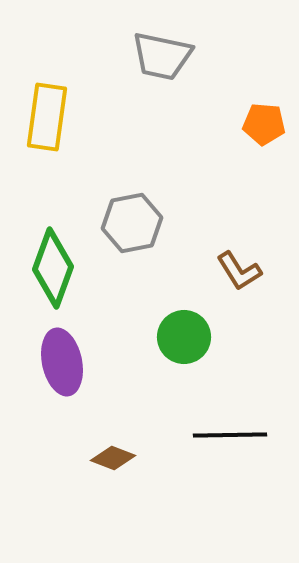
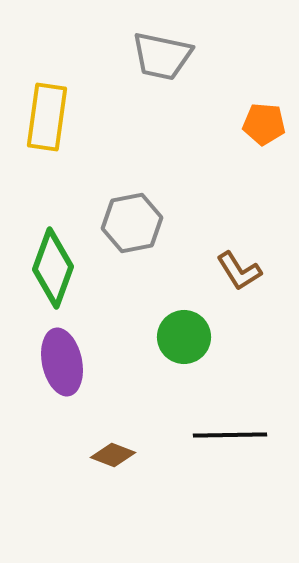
brown diamond: moved 3 px up
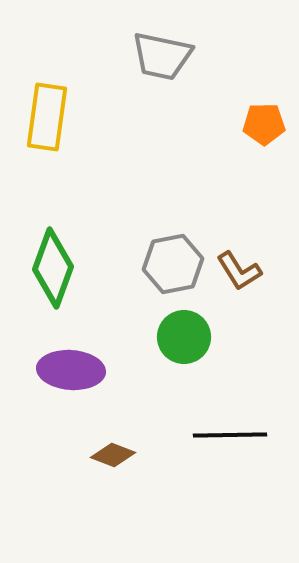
orange pentagon: rotated 6 degrees counterclockwise
gray hexagon: moved 41 px right, 41 px down
purple ellipse: moved 9 px right, 8 px down; rotated 74 degrees counterclockwise
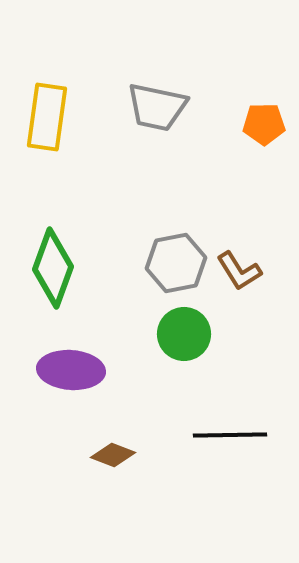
gray trapezoid: moved 5 px left, 51 px down
gray hexagon: moved 3 px right, 1 px up
green circle: moved 3 px up
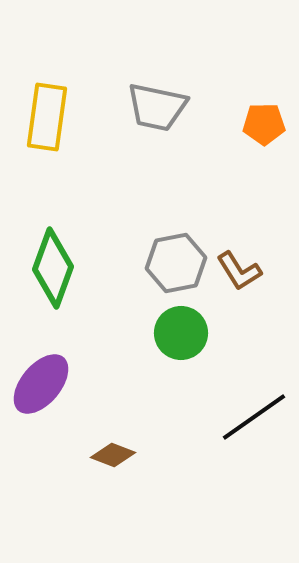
green circle: moved 3 px left, 1 px up
purple ellipse: moved 30 px left, 14 px down; rotated 54 degrees counterclockwise
black line: moved 24 px right, 18 px up; rotated 34 degrees counterclockwise
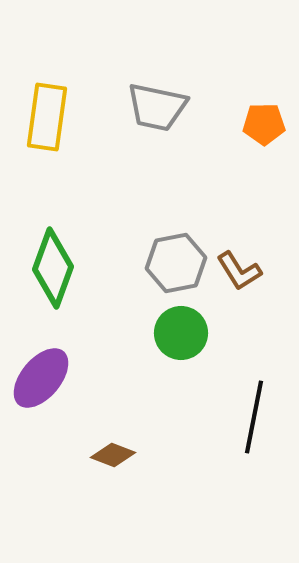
purple ellipse: moved 6 px up
black line: rotated 44 degrees counterclockwise
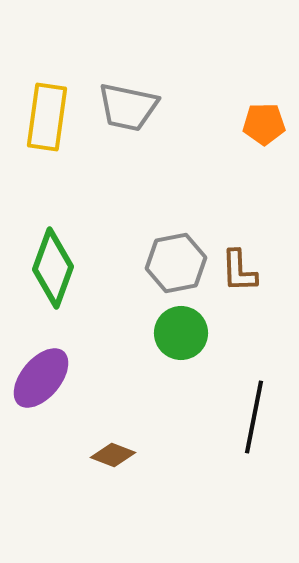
gray trapezoid: moved 29 px left
brown L-shape: rotated 30 degrees clockwise
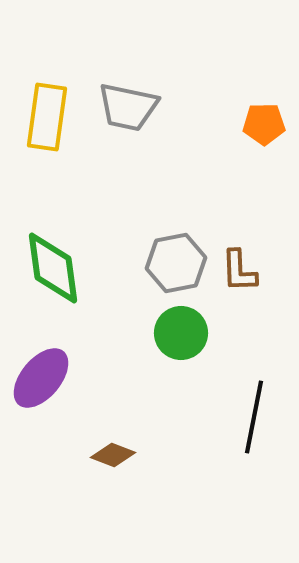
green diamond: rotated 28 degrees counterclockwise
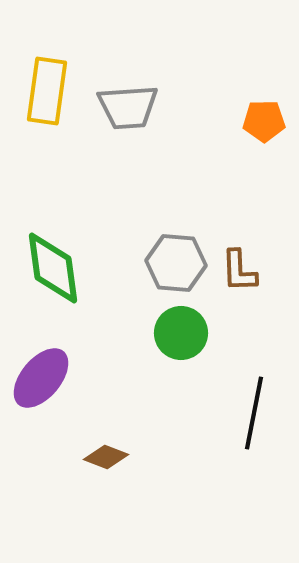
gray trapezoid: rotated 16 degrees counterclockwise
yellow rectangle: moved 26 px up
orange pentagon: moved 3 px up
gray hexagon: rotated 16 degrees clockwise
black line: moved 4 px up
brown diamond: moved 7 px left, 2 px down
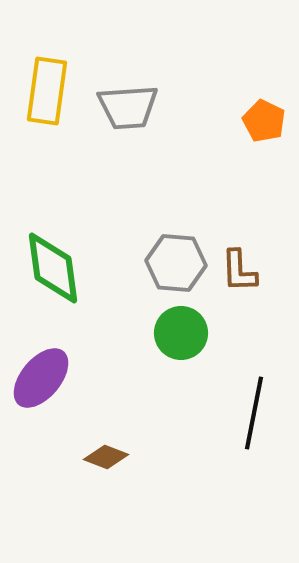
orange pentagon: rotated 27 degrees clockwise
